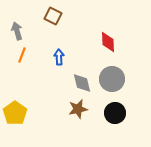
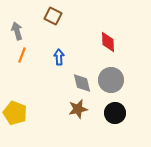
gray circle: moved 1 px left, 1 px down
yellow pentagon: rotated 15 degrees counterclockwise
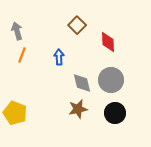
brown square: moved 24 px right, 9 px down; rotated 18 degrees clockwise
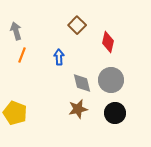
gray arrow: moved 1 px left
red diamond: rotated 15 degrees clockwise
